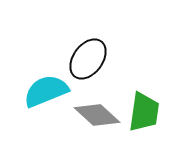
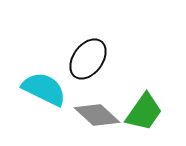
cyan semicircle: moved 2 px left, 2 px up; rotated 48 degrees clockwise
green trapezoid: rotated 27 degrees clockwise
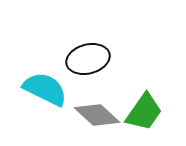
black ellipse: rotated 39 degrees clockwise
cyan semicircle: moved 1 px right
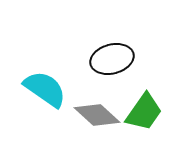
black ellipse: moved 24 px right
cyan semicircle: rotated 9 degrees clockwise
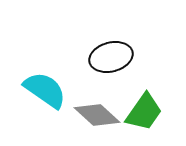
black ellipse: moved 1 px left, 2 px up
cyan semicircle: moved 1 px down
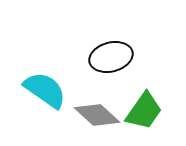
green trapezoid: moved 1 px up
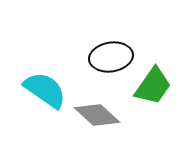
black ellipse: rotated 6 degrees clockwise
green trapezoid: moved 9 px right, 25 px up
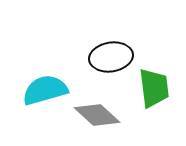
green trapezoid: moved 1 px right, 2 px down; rotated 42 degrees counterclockwise
cyan semicircle: rotated 51 degrees counterclockwise
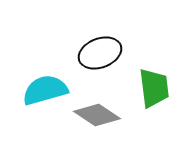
black ellipse: moved 11 px left, 4 px up; rotated 12 degrees counterclockwise
gray diamond: rotated 9 degrees counterclockwise
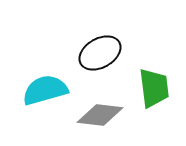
black ellipse: rotated 9 degrees counterclockwise
gray diamond: moved 3 px right; rotated 27 degrees counterclockwise
